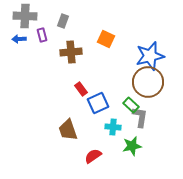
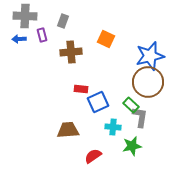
red rectangle: rotated 48 degrees counterclockwise
blue square: moved 1 px up
brown trapezoid: rotated 105 degrees clockwise
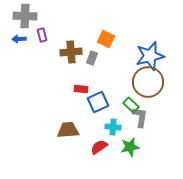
gray rectangle: moved 29 px right, 37 px down
green star: moved 2 px left, 1 px down
red semicircle: moved 6 px right, 9 px up
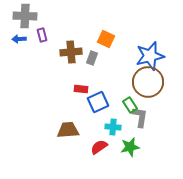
green rectangle: moved 1 px left; rotated 14 degrees clockwise
